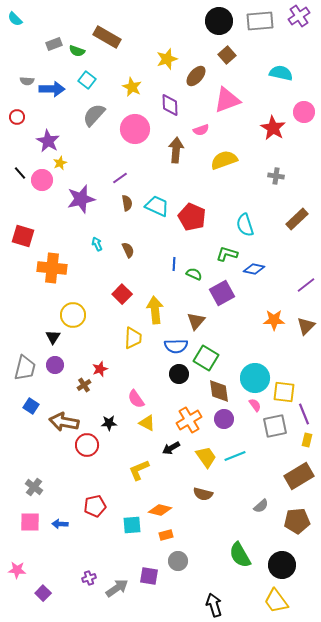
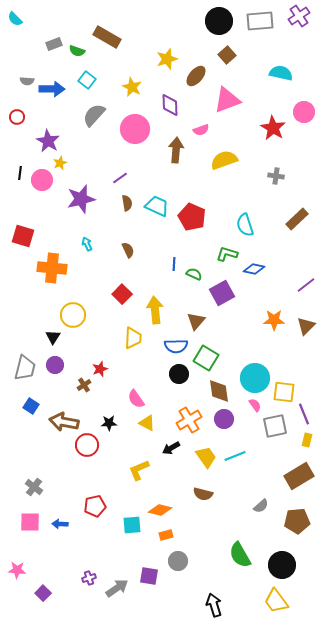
black line at (20, 173): rotated 48 degrees clockwise
cyan arrow at (97, 244): moved 10 px left
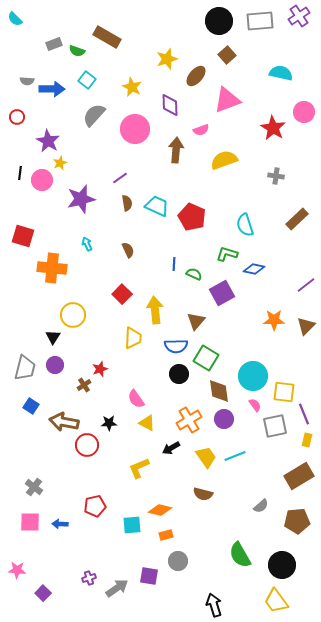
cyan circle at (255, 378): moved 2 px left, 2 px up
yellow L-shape at (139, 470): moved 2 px up
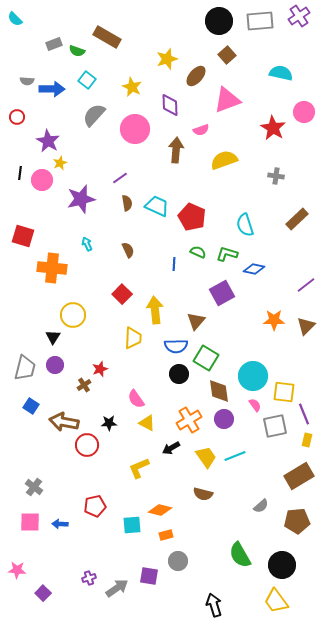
green semicircle at (194, 274): moved 4 px right, 22 px up
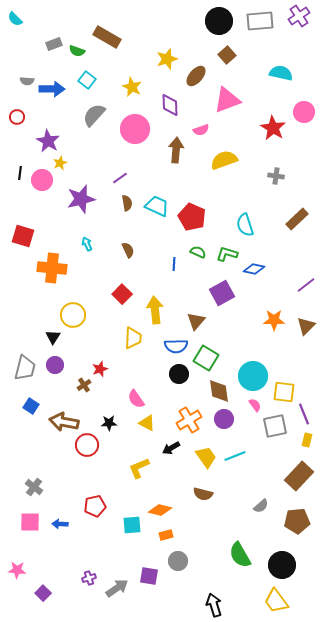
brown rectangle at (299, 476): rotated 16 degrees counterclockwise
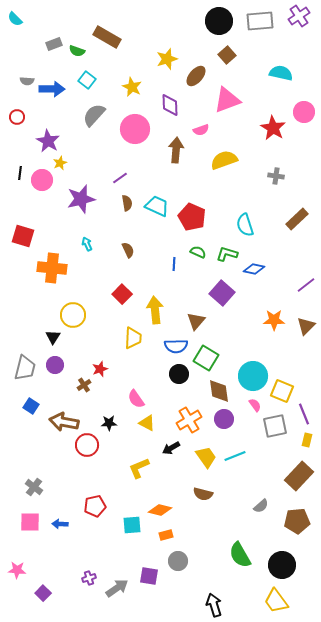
purple square at (222, 293): rotated 20 degrees counterclockwise
yellow square at (284, 392): moved 2 px left, 1 px up; rotated 15 degrees clockwise
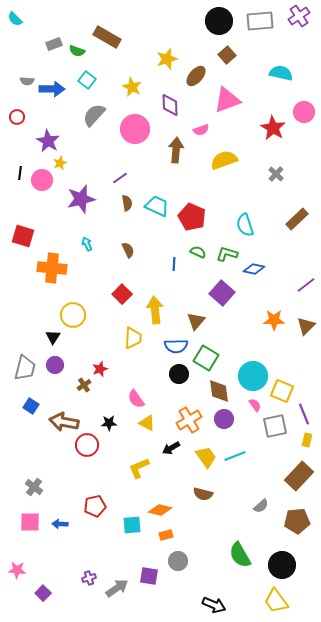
gray cross at (276, 176): moved 2 px up; rotated 35 degrees clockwise
black arrow at (214, 605): rotated 130 degrees clockwise
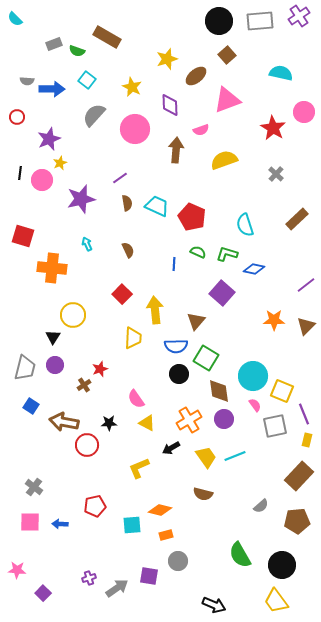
brown ellipse at (196, 76): rotated 10 degrees clockwise
purple star at (48, 141): moved 1 px right, 2 px up; rotated 20 degrees clockwise
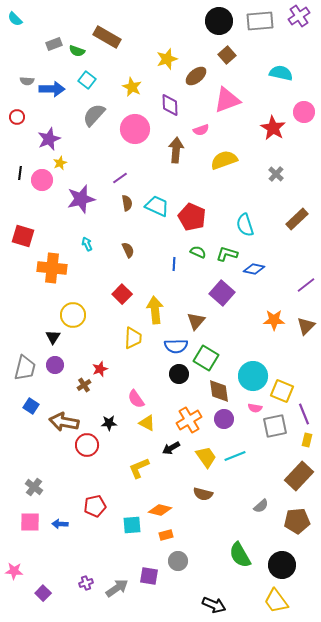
pink semicircle at (255, 405): moved 3 px down; rotated 136 degrees clockwise
pink star at (17, 570): moved 3 px left, 1 px down
purple cross at (89, 578): moved 3 px left, 5 px down
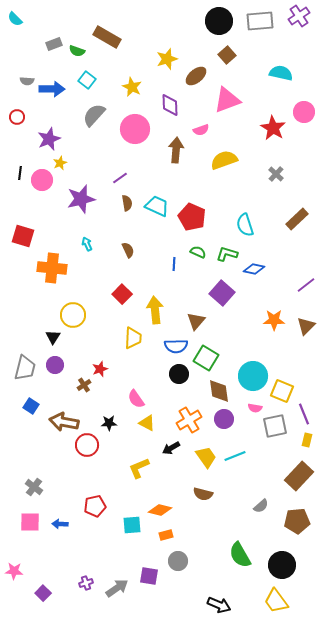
black arrow at (214, 605): moved 5 px right
